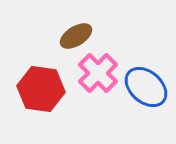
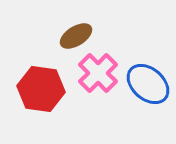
blue ellipse: moved 2 px right, 3 px up
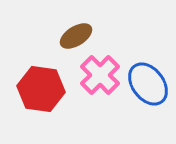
pink cross: moved 2 px right, 2 px down
blue ellipse: rotated 12 degrees clockwise
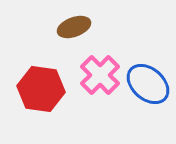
brown ellipse: moved 2 px left, 9 px up; rotated 12 degrees clockwise
blue ellipse: rotated 12 degrees counterclockwise
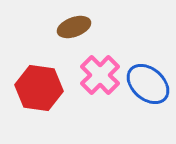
red hexagon: moved 2 px left, 1 px up
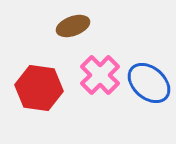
brown ellipse: moved 1 px left, 1 px up
blue ellipse: moved 1 px right, 1 px up
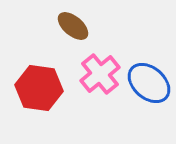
brown ellipse: rotated 60 degrees clockwise
pink cross: moved 1 px up; rotated 6 degrees clockwise
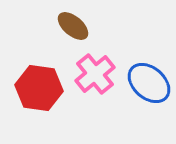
pink cross: moved 5 px left
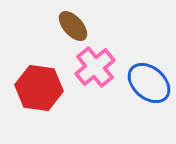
brown ellipse: rotated 8 degrees clockwise
pink cross: moved 7 px up
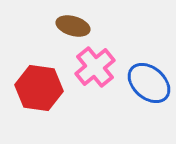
brown ellipse: rotated 32 degrees counterclockwise
